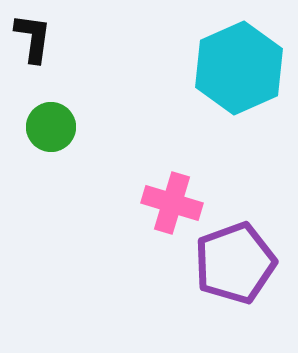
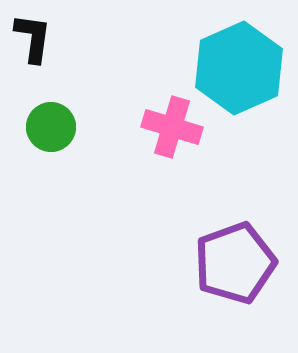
pink cross: moved 76 px up
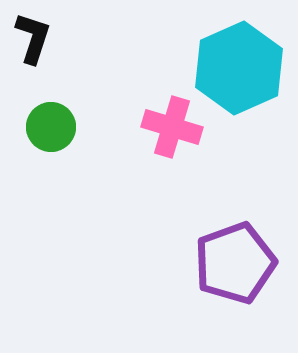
black L-shape: rotated 10 degrees clockwise
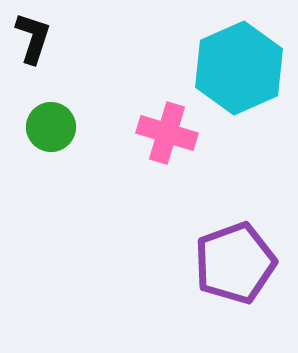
pink cross: moved 5 px left, 6 px down
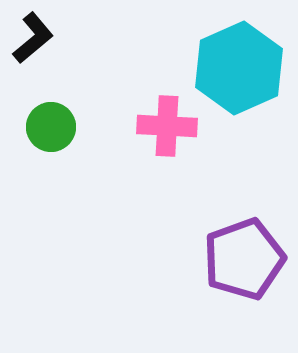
black L-shape: rotated 32 degrees clockwise
pink cross: moved 7 px up; rotated 14 degrees counterclockwise
purple pentagon: moved 9 px right, 4 px up
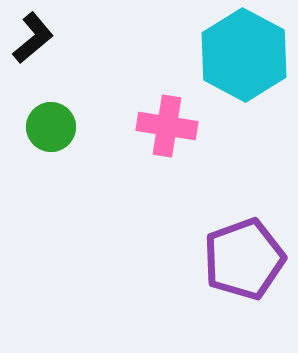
cyan hexagon: moved 5 px right, 13 px up; rotated 8 degrees counterclockwise
pink cross: rotated 6 degrees clockwise
